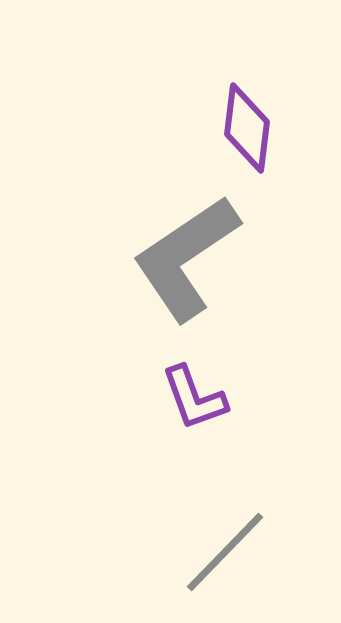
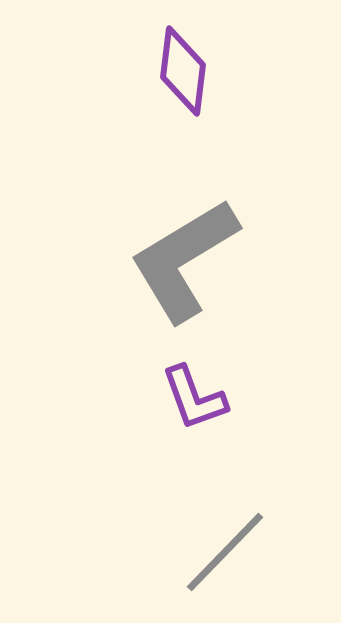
purple diamond: moved 64 px left, 57 px up
gray L-shape: moved 2 px left, 2 px down; rotated 3 degrees clockwise
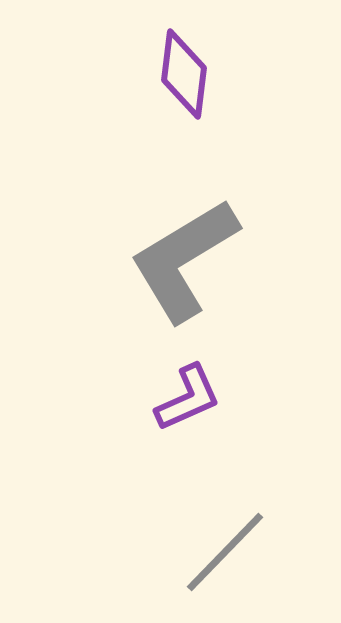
purple diamond: moved 1 px right, 3 px down
purple L-shape: moved 6 px left; rotated 94 degrees counterclockwise
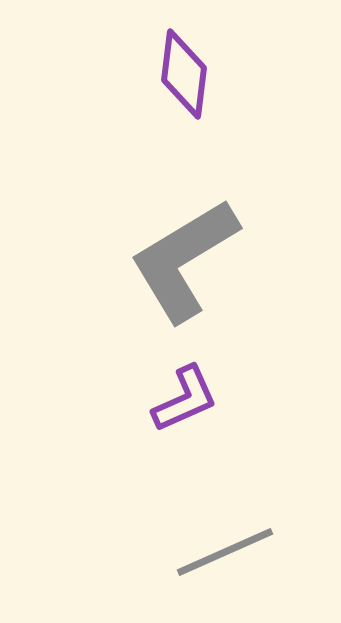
purple L-shape: moved 3 px left, 1 px down
gray line: rotated 22 degrees clockwise
